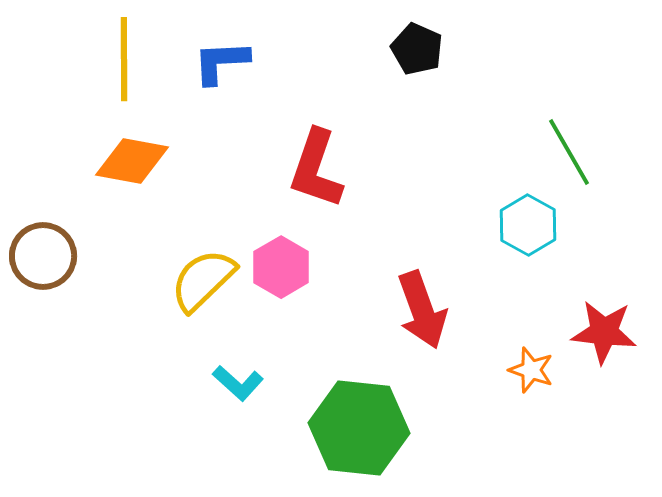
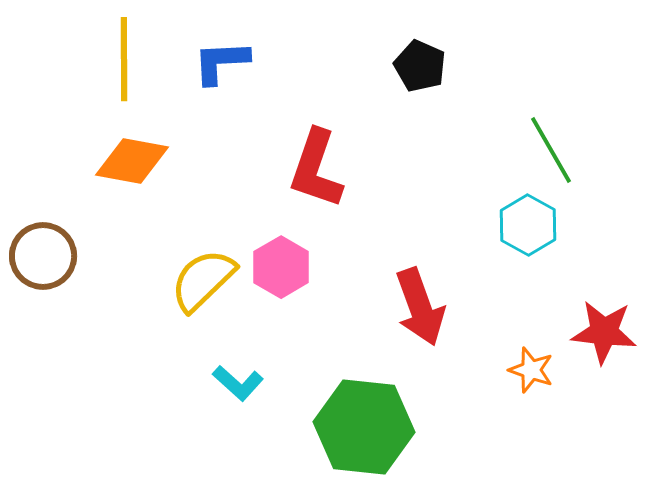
black pentagon: moved 3 px right, 17 px down
green line: moved 18 px left, 2 px up
red arrow: moved 2 px left, 3 px up
green hexagon: moved 5 px right, 1 px up
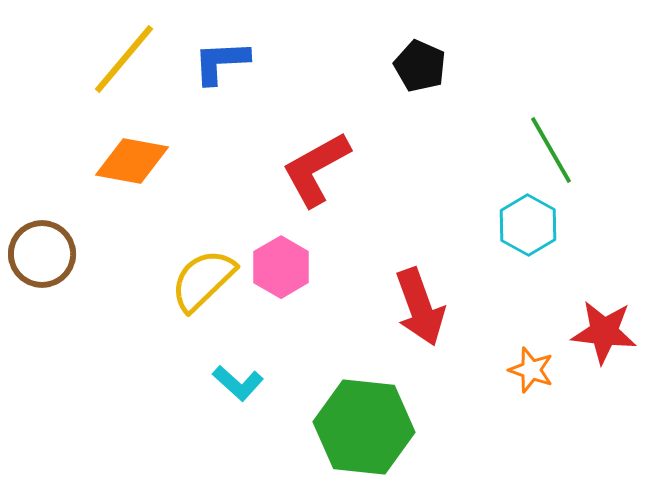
yellow line: rotated 40 degrees clockwise
red L-shape: rotated 42 degrees clockwise
brown circle: moved 1 px left, 2 px up
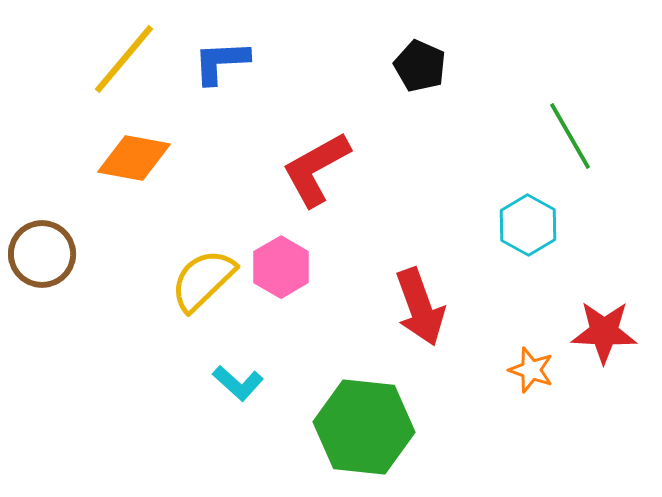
green line: moved 19 px right, 14 px up
orange diamond: moved 2 px right, 3 px up
red star: rotated 4 degrees counterclockwise
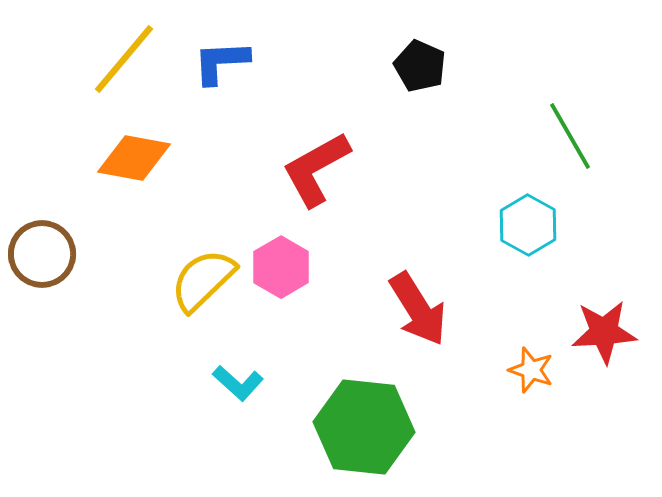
red arrow: moved 2 px left, 2 px down; rotated 12 degrees counterclockwise
red star: rotated 6 degrees counterclockwise
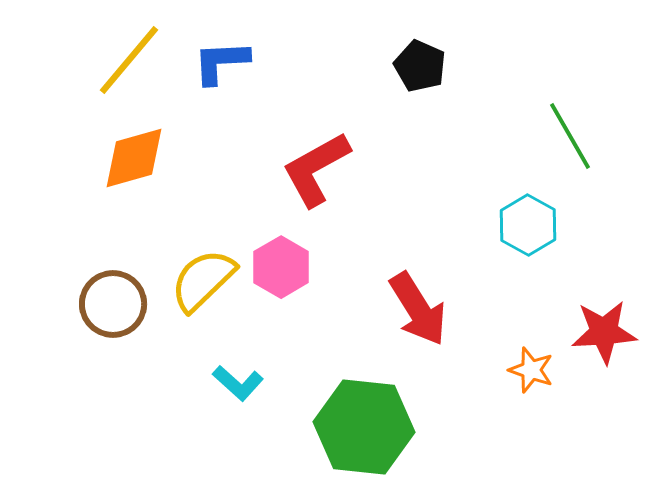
yellow line: moved 5 px right, 1 px down
orange diamond: rotated 26 degrees counterclockwise
brown circle: moved 71 px right, 50 px down
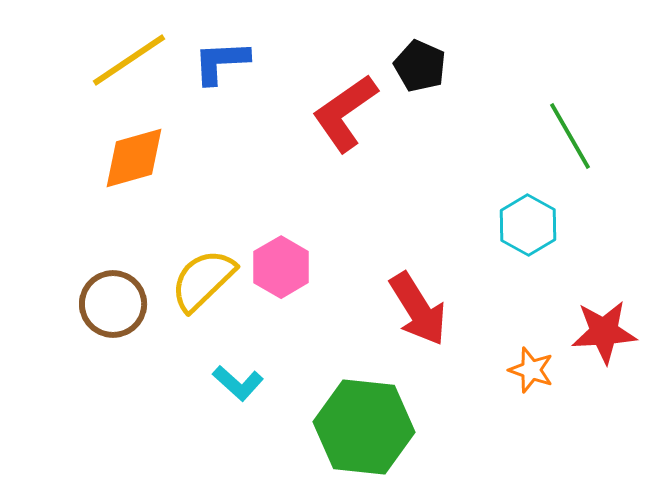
yellow line: rotated 16 degrees clockwise
red L-shape: moved 29 px right, 56 px up; rotated 6 degrees counterclockwise
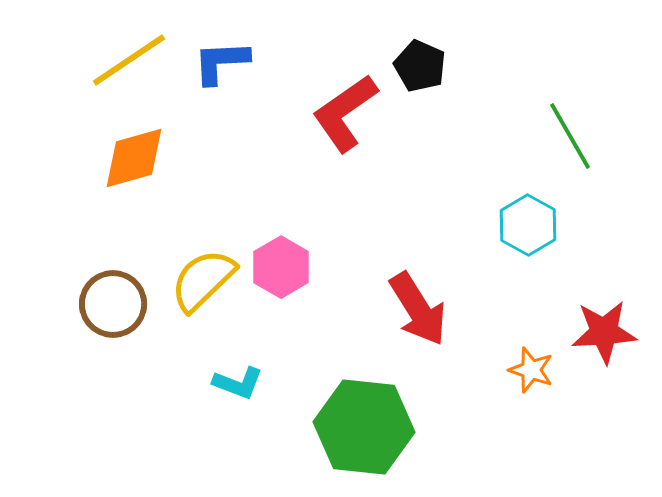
cyan L-shape: rotated 21 degrees counterclockwise
